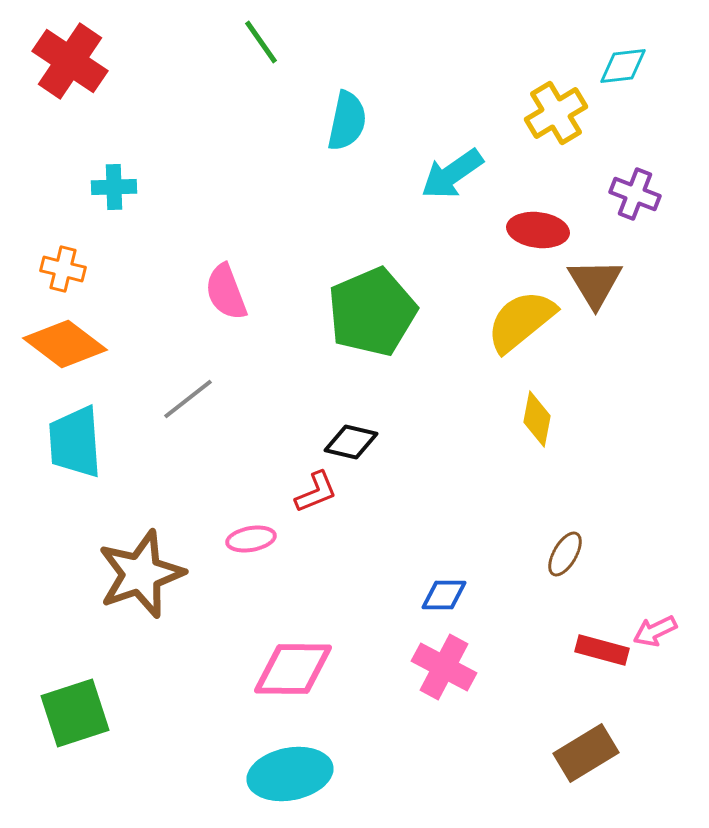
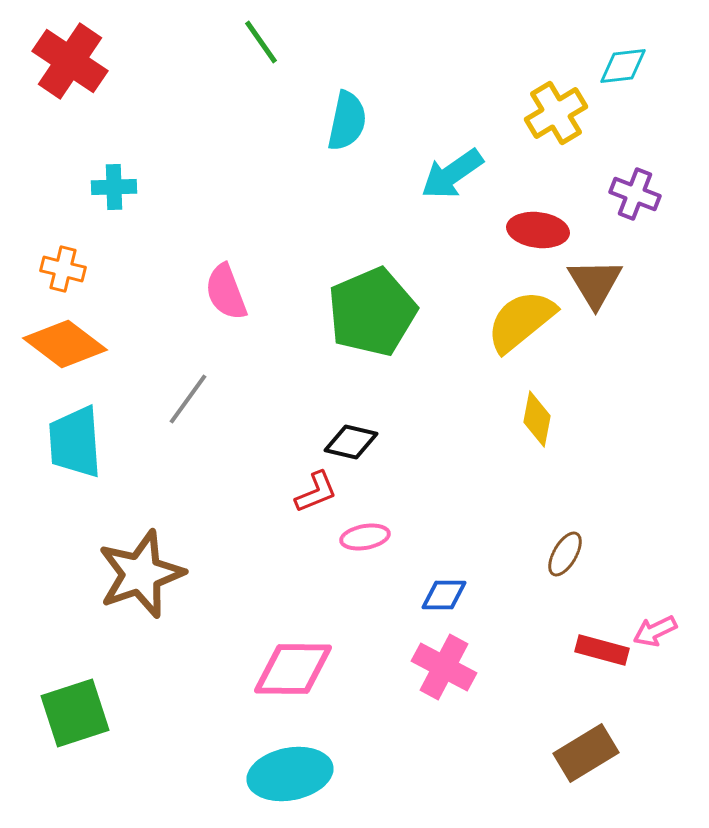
gray line: rotated 16 degrees counterclockwise
pink ellipse: moved 114 px right, 2 px up
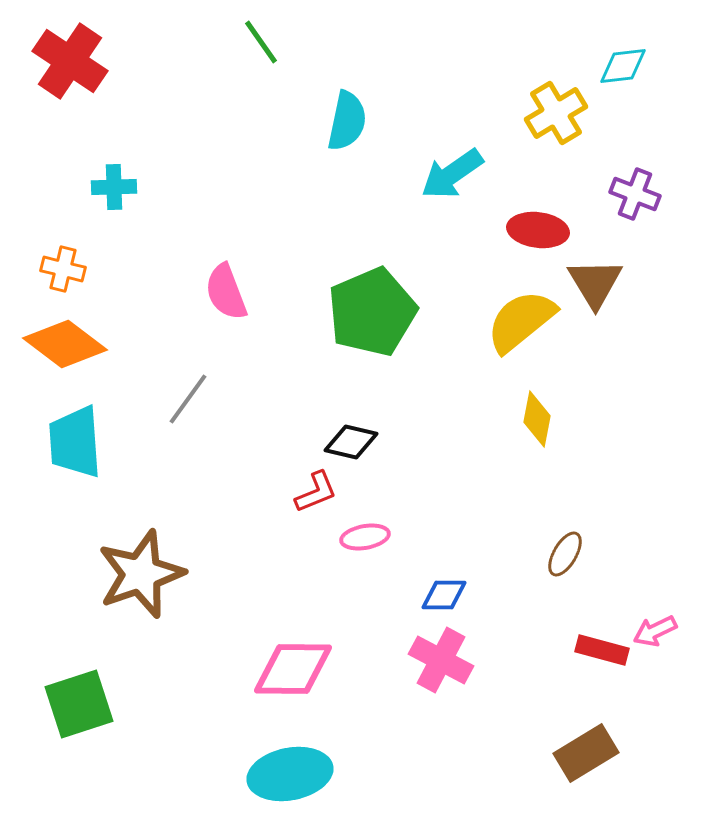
pink cross: moved 3 px left, 7 px up
green square: moved 4 px right, 9 px up
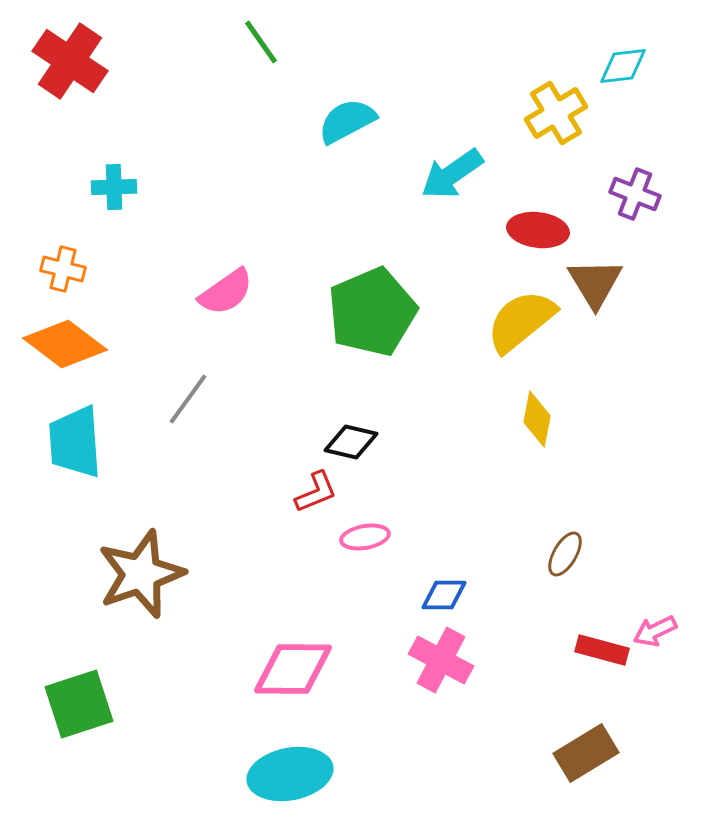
cyan semicircle: rotated 130 degrees counterclockwise
pink semicircle: rotated 104 degrees counterclockwise
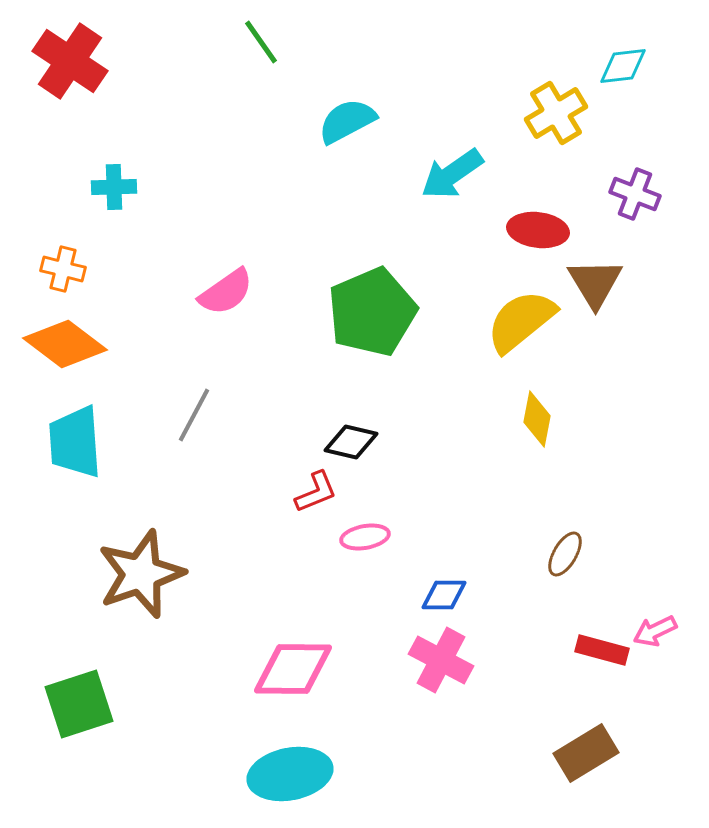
gray line: moved 6 px right, 16 px down; rotated 8 degrees counterclockwise
